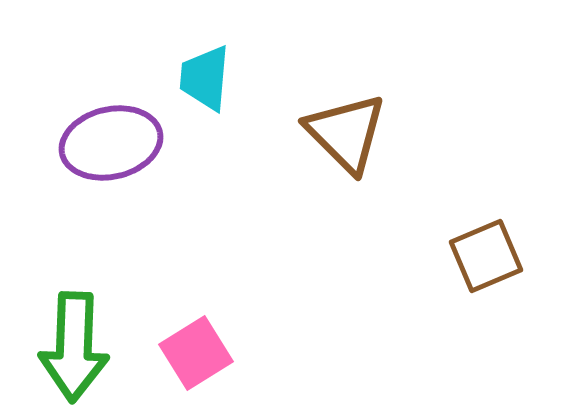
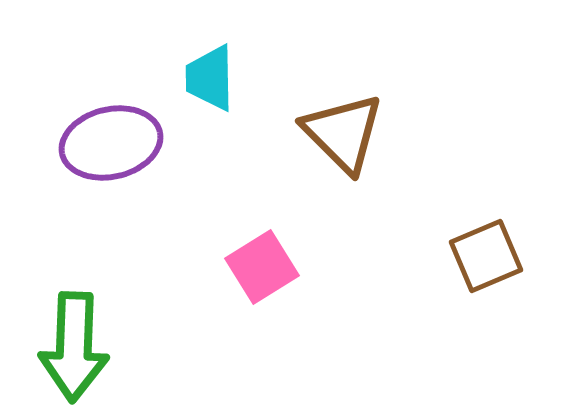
cyan trapezoid: moved 5 px right; rotated 6 degrees counterclockwise
brown triangle: moved 3 px left
pink square: moved 66 px right, 86 px up
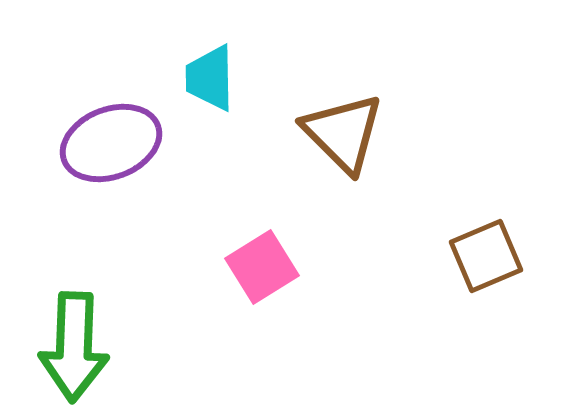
purple ellipse: rotated 8 degrees counterclockwise
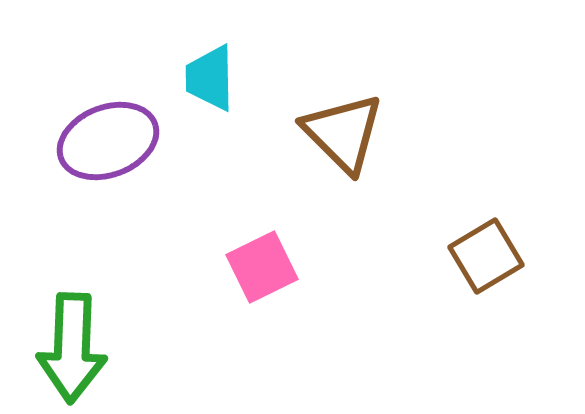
purple ellipse: moved 3 px left, 2 px up
brown square: rotated 8 degrees counterclockwise
pink square: rotated 6 degrees clockwise
green arrow: moved 2 px left, 1 px down
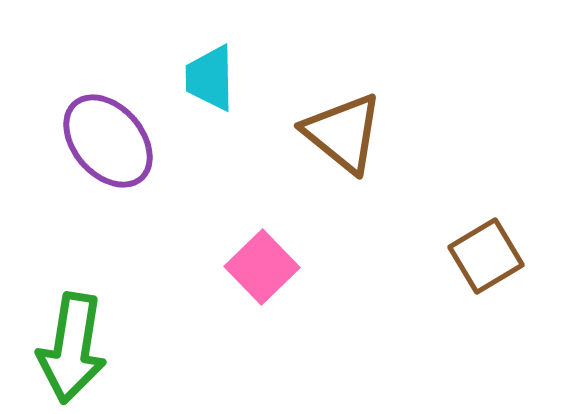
brown triangle: rotated 6 degrees counterclockwise
purple ellipse: rotated 70 degrees clockwise
pink square: rotated 18 degrees counterclockwise
green arrow: rotated 7 degrees clockwise
